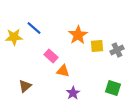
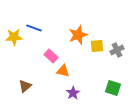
blue line: rotated 21 degrees counterclockwise
orange star: rotated 12 degrees clockwise
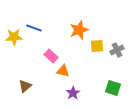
orange star: moved 1 px right, 5 px up
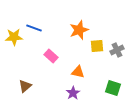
orange triangle: moved 15 px right, 1 px down
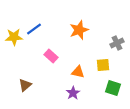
blue line: moved 1 px down; rotated 56 degrees counterclockwise
yellow square: moved 6 px right, 19 px down
gray cross: moved 7 px up
brown triangle: moved 1 px up
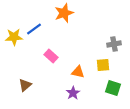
orange star: moved 15 px left, 17 px up
gray cross: moved 3 px left, 1 px down; rotated 16 degrees clockwise
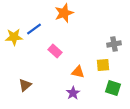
pink rectangle: moved 4 px right, 5 px up
